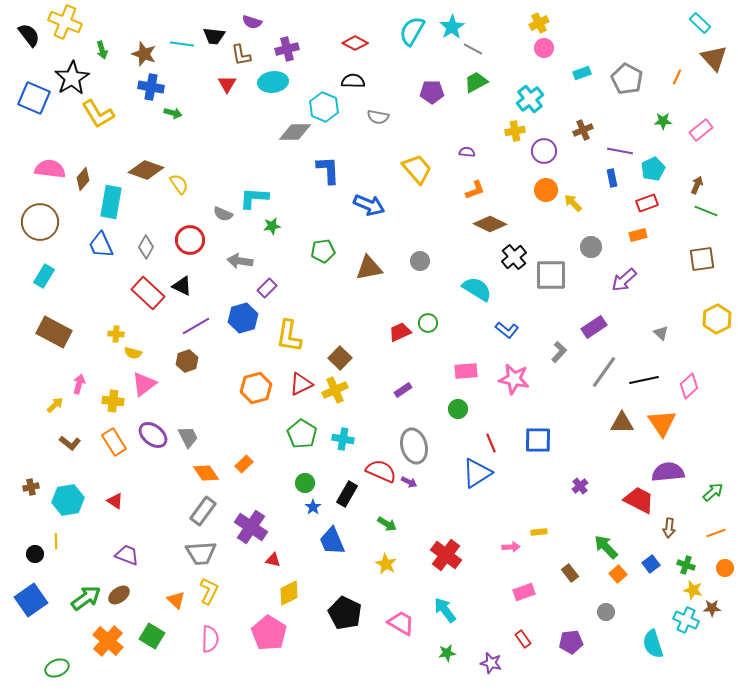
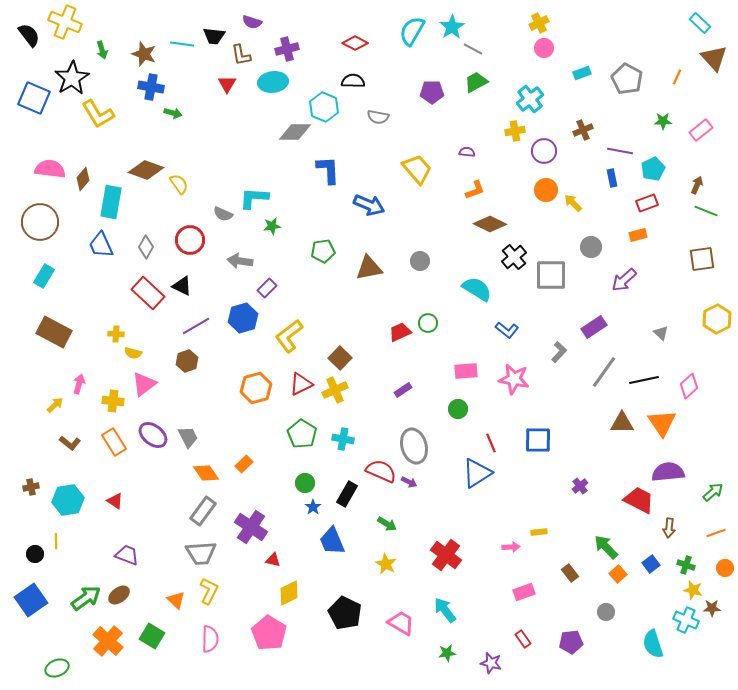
yellow L-shape at (289, 336): rotated 44 degrees clockwise
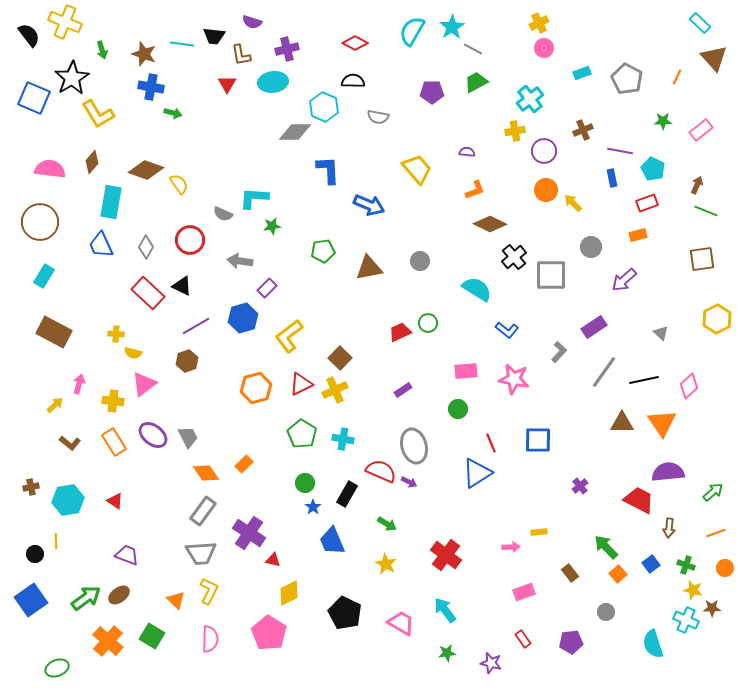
cyan pentagon at (653, 169): rotated 20 degrees counterclockwise
brown diamond at (83, 179): moved 9 px right, 17 px up
purple cross at (251, 527): moved 2 px left, 6 px down
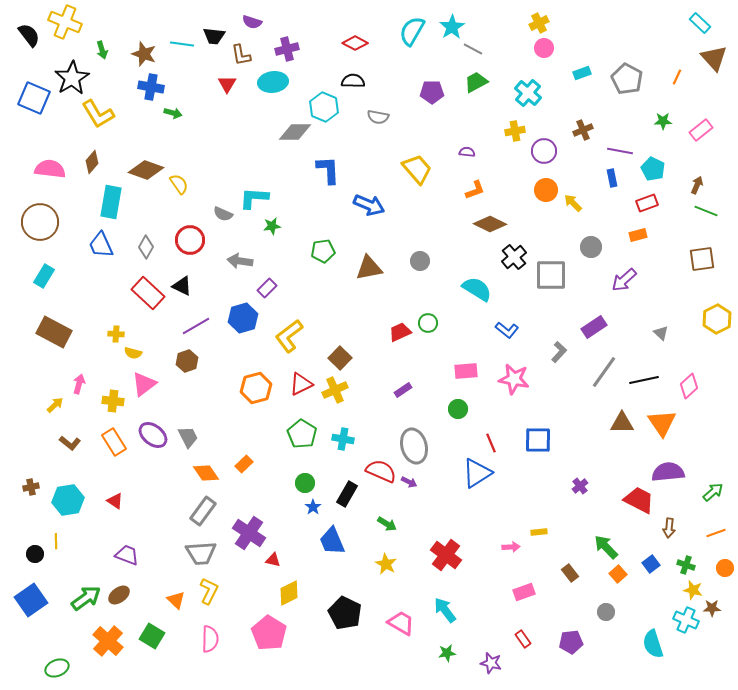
cyan cross at (530, 99): moved 2 px left, 6 px up; rotated 12 degrees counterclockwise
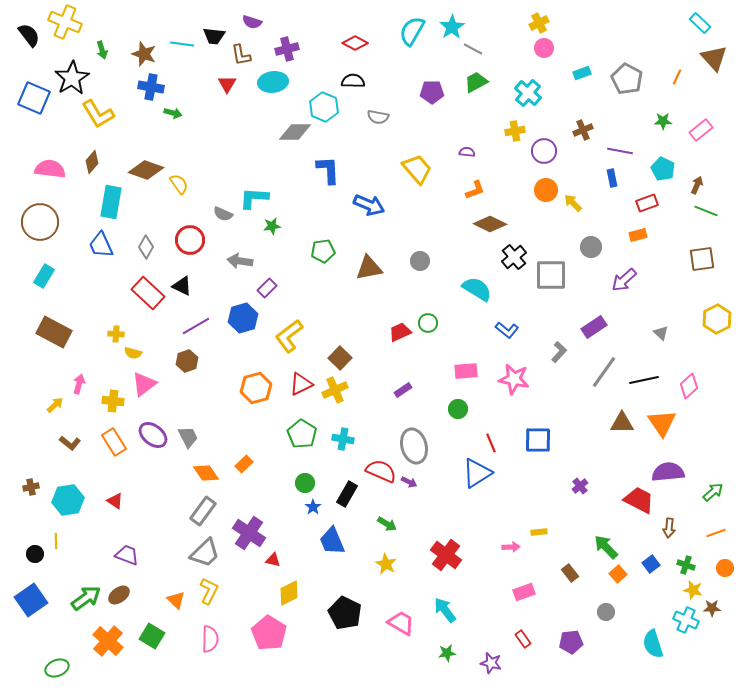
cyan pentagon at (653, 169): moved 10 px right
gray trapezoid at (201, 553): moved 4 px right; rotated 40 degrees counterclockwise
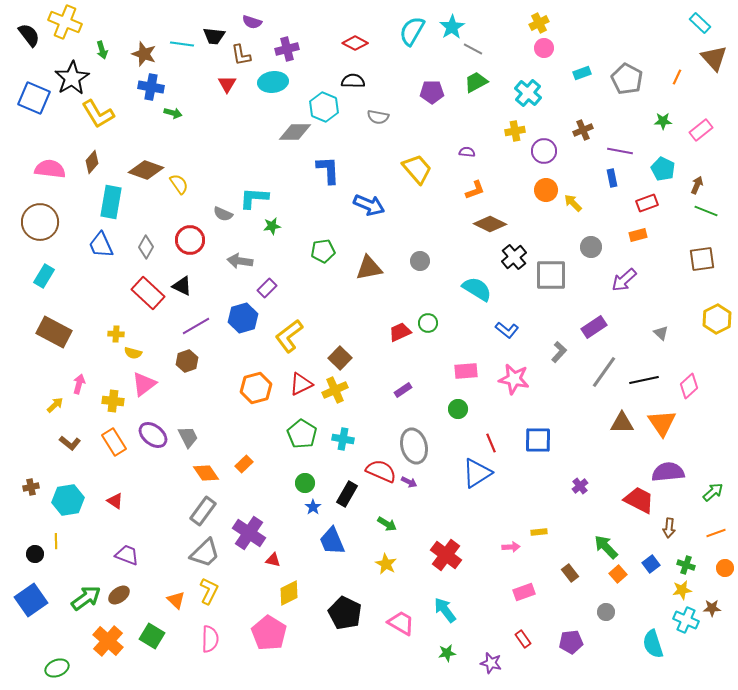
yellow star at (693, 590): moved 11 px left; rotated 24 degrees counterclockwise
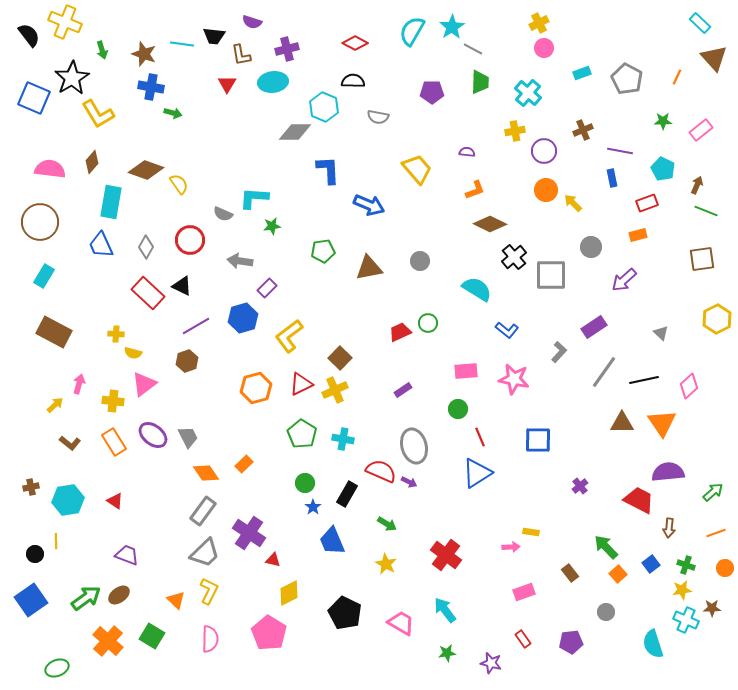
green trapezoid at (476, 82): moved 4 px right; rotated 120 degrees clockwise
red line at (491, 443): moved 11 px left, 6 px up
yellow rectangle at (539, 532): moved 8 px left; rotated 14 degrees clockwise
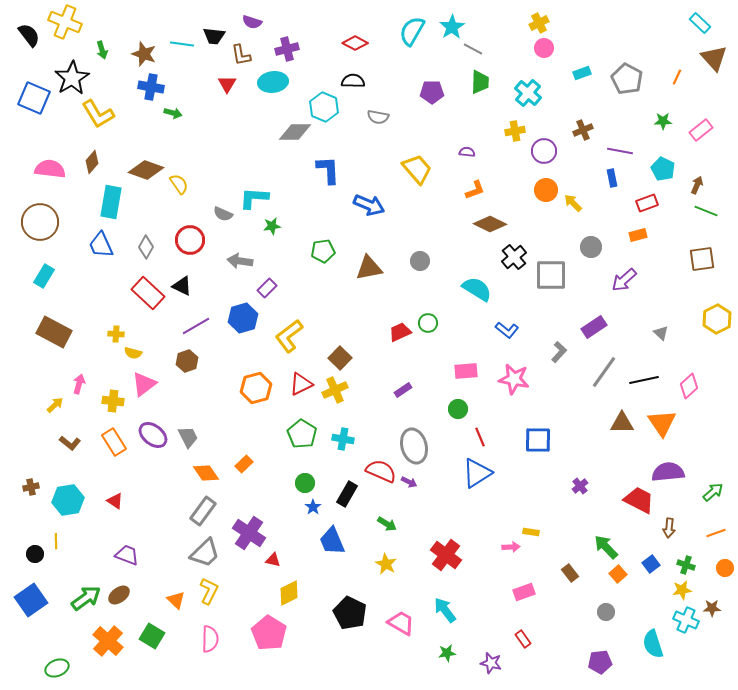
black pentagon at (345, 613): moved 5 px right
purple pentagon at (571, 642): moved 29 px right, 20 px down
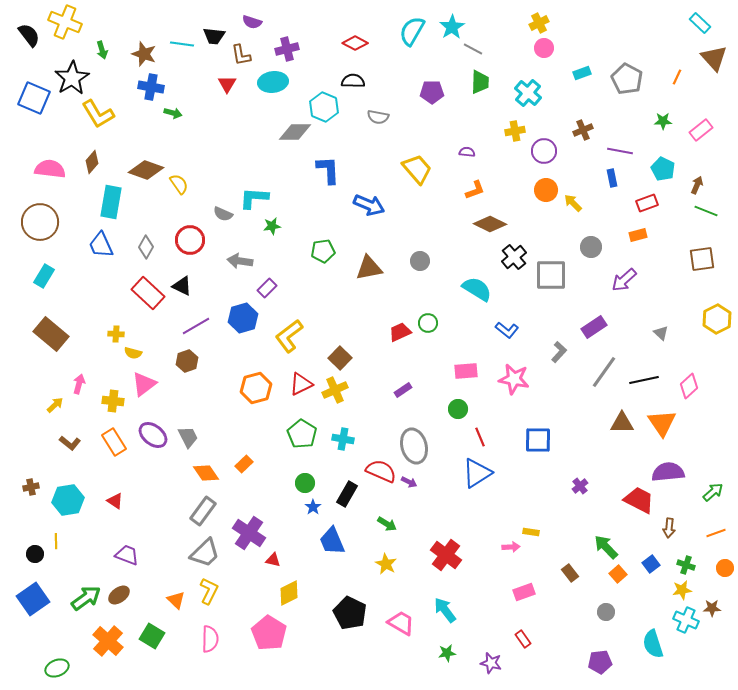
brown rectangle at (54, 332): moved 3 px left, 2 px down; rotated 12 degrees clockwise
blue square at (31, 600): moved 2 px right, 1 px up
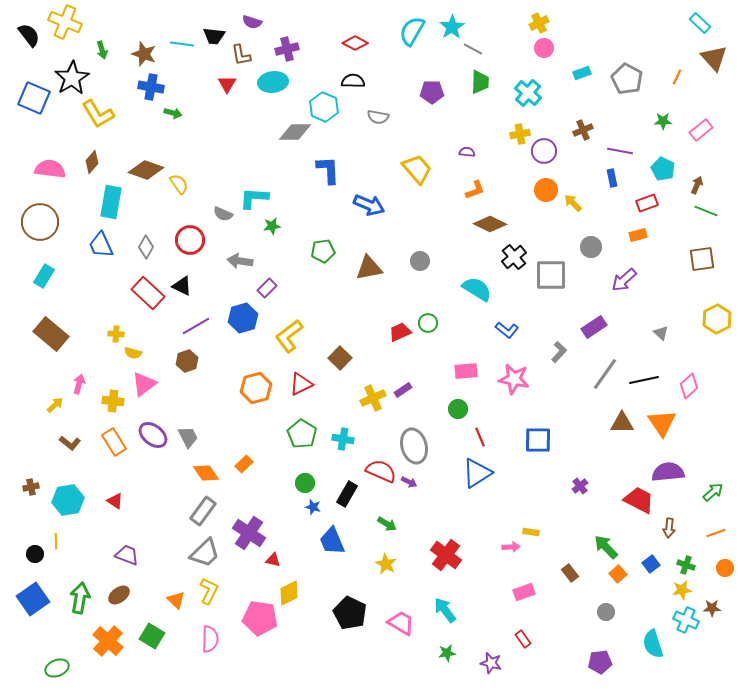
yellow cross at (515, 131): moved 5 px right, 3 px down
gray line at (604, 372): moved 1 px right, 2 px down
yellow cross at (335, 390): moved 38 px right, 8 px down
blue star at (313, 507): rotated 21 degrees counterclockwise
green arrow at (86, 598): moved 6 px left; rotated 44 degrees counterclockwise
pink pentagon at (269, 633): moved 9 px left, 15 px up; rotated 24 degrees counterclockwise
